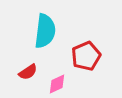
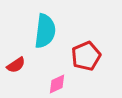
red semicircle: moved 12 px left, 7 px up
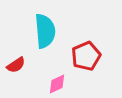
cyan semicircle: rotated 12 degrees counterclockwise
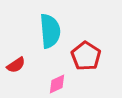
cyan semicircle: moved 5 px right
red pentagon: rotated 16 degrees counterclockwise
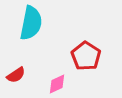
cyan semicircle: moved 19 px left, 8 px up; rotated 16 degrees clockwise
red semicircle: moved 10 px down
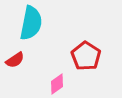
red semicircle: moved 1 px left, 15 px up
pink diamond: rotated 10 degrees counterclockwise
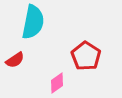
cyan semicircle: moved 2 px right, 1 px up
pink diamond: moved 1 px up
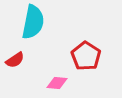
pink diamond: rotated 40 degrees clockwise
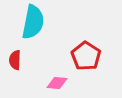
red semicircle: rotated 126 degrees clockwise
